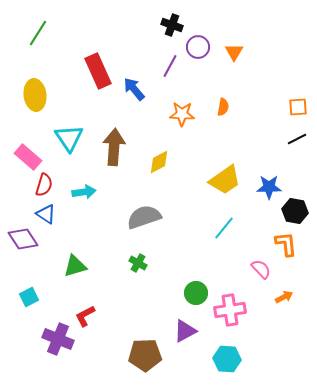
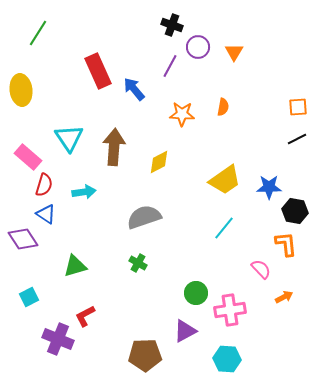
yellow ellipse: moved 14 px left, 5 px up
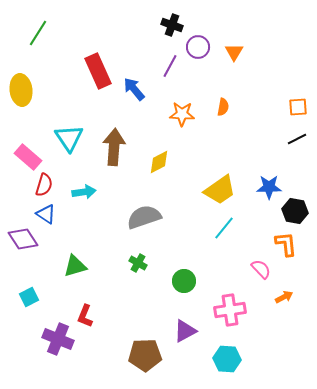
yellow trapezoid: moved 5 px left, 10 px down
green circle: moved 12 px left, 12 px up
red L-shape: rotated 40 degrees counterclockwise
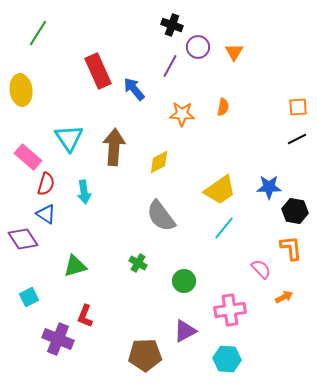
red semicircle: moved 2 px right, 1 px up
cyan arrow: rotated 90 degrees clockwise
gray semicircle: moved 17 px right, 1 px up; rotated 108 degrees counterclockwise
orange L-shape: moved 5 px right, 4 px down
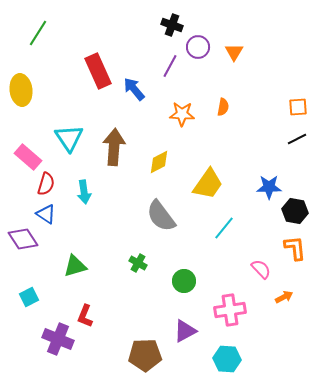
yellow trapezoid: moved 12 px left, 6 px up; rotated 20 degrees counterclockwise
orange L-shape: moved 4 px right
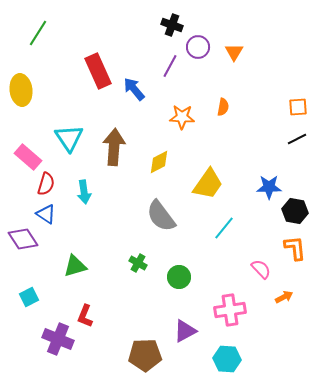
orange star: moved 3 px down
green circle: moved 5 px left, 4 px up
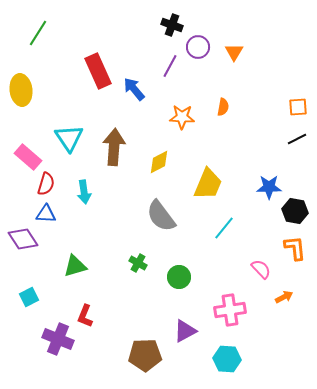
yellow trapezoid: rotated 12 degrees counterclockwise
blue triangle: rotated 30 degrees counterclockwise
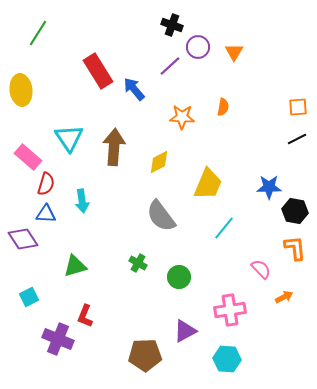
purple line: rotated 20 degrees clockwise
red rectangle: rotated 8 degrees counterclockwise
cyan arrow: moved 2 px left, 9 px down
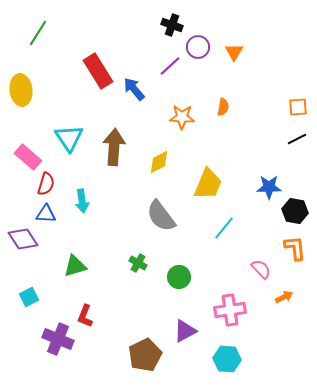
brown pentagon: rotated 24 degrees counterclockwise
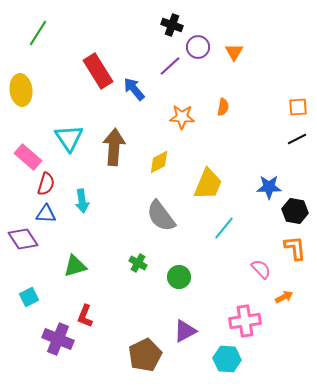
pink cross: moved 15 px right, 11 px down
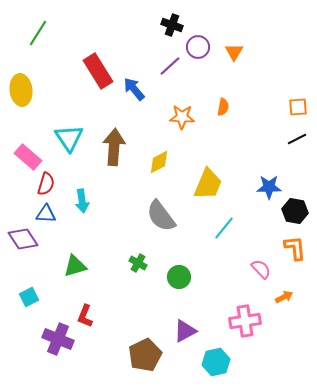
cyan hexagon: moved 11 px left, 3 px down; rotated 16 degrees counterclockwise
